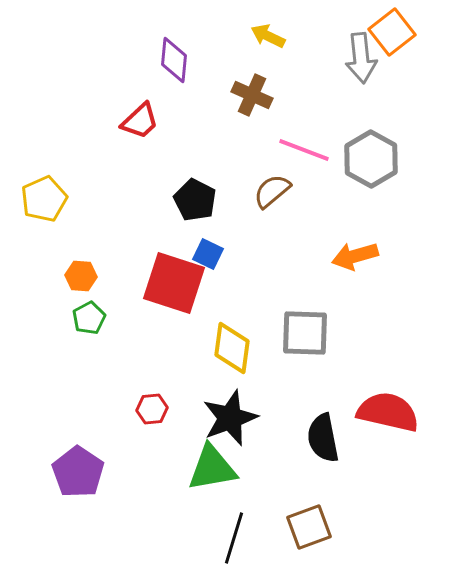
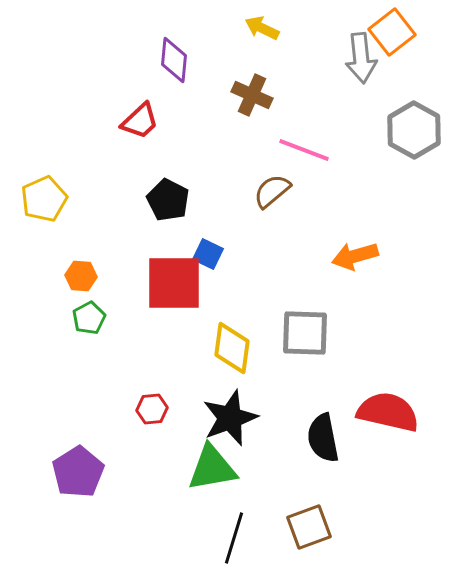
yellow arrow: moved 6 px left, 8 px up
gray hexagon: moved 43 px right, 29 px up
black pentagon: moved 27 px left
red square: rotated 18 degrees counterclockwise
purple pentagon: rotated 6 degrees clockwise
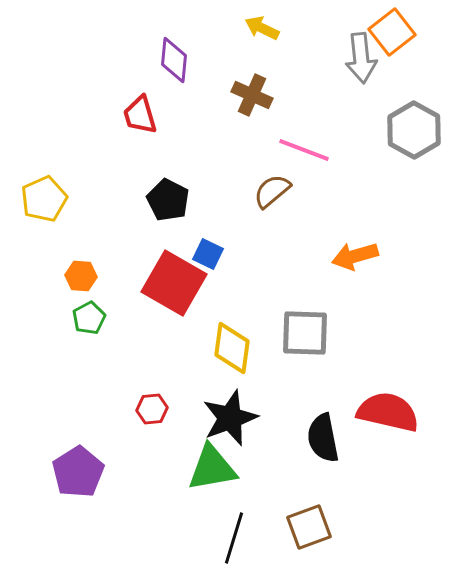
red trapezoid: moved 6 px up; rotated 117 degrees clockwise
red square: rotated 30 degrees clockwise
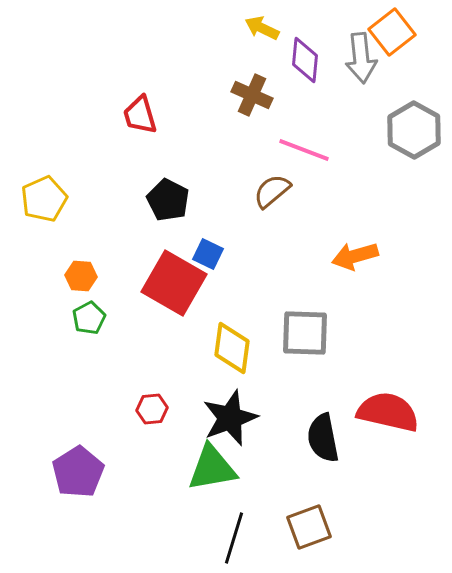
purple diamond: moved 131 px right
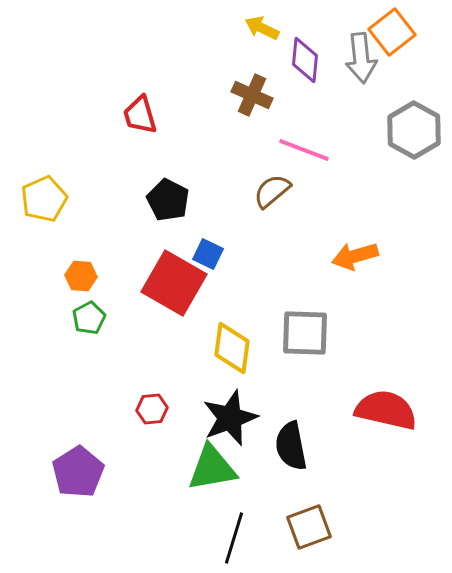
red semicircle: moved 2 px left, 2 px up
black semicircle: moved 32 px left, 8 px down
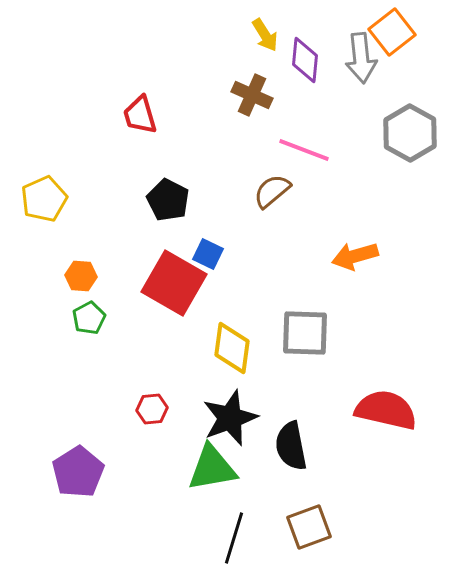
yellow arrow: moved 3 px right, 7 px down; rotated 148 degrees counterclockwise
gray hexagon: moved 4 px left, 3 px down
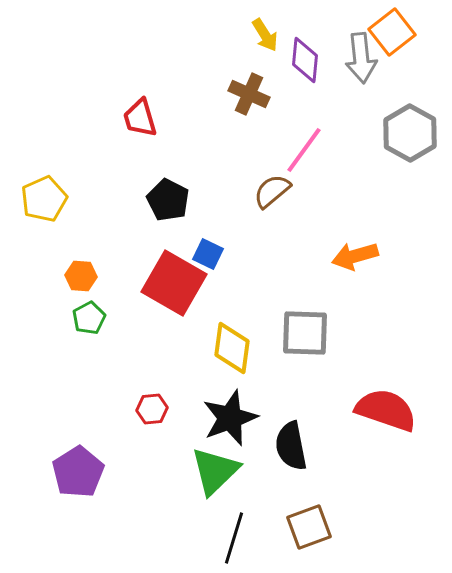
brown cross: moved 3 px left, 1 px up
red trapezoid: moved 3 px down
pink line: rotated 75 degrees counterclockwise
red semicircle: rotated 6 degrees clockwise
green triangle: moved 3 px right, 3 px down; rotated 34 degrees counterclockwise
